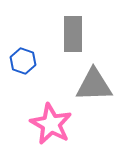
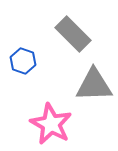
gray rectangle: rotated 45 degrees counterclockwise
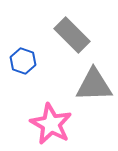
gray rectangle: moved 1 px left, 1 px down
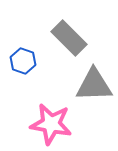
gray rectangle: moved 3 px left, 3 px down
pink star: rotated 18 degrees counterclockwise
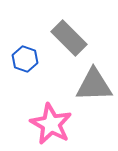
blue hexagon: moved 2 px right, 2 px up
pink star: rotated 18 degrees clockwise
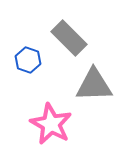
blue hexagon: moved 3 px right, 1 px down
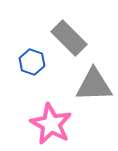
blue hexagon: moved 4 px right, 2 px down
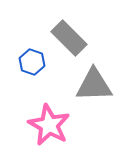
pink star: moved 2 px left, 1 px down
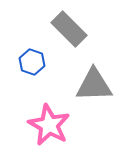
gray rectangle: moved 9 px up
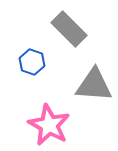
gray triangle: rotated 6 degrees clockwise
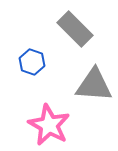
gray rectangle: moved 6 px right
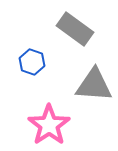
gray rectangle: rotated 9 degrees counterclockwise
pink star: rotated 9 degrees clockwise
